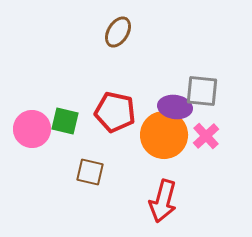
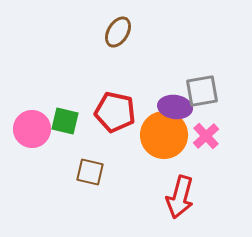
gray square: rotated 16 degrees counterclockwise
red arrow: moved 17 px right, 4 px up
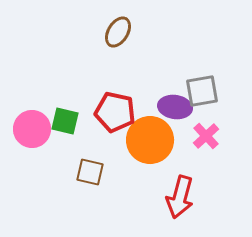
orange circle: moved 14 px left, 5 px down
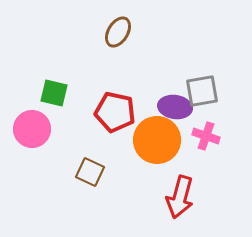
green square: moved 11 px left, 28 px up
pink cross: rotated 28 degrees counterclockwise
orange circle: moved 7 px right
brown square: rotated 12 degrees clockwise
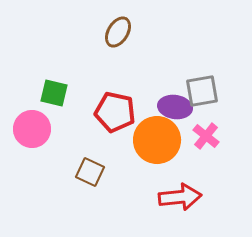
pink cross: rotated 20 degrees clockwise
red arrow: rotated 111 degrees counterclockwise
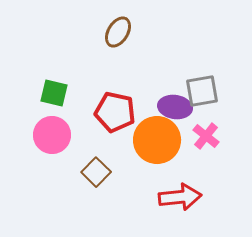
pink circle: moved 20 px right, 6 px down
brown square: moved 6 px right; rotated 20 degrees clockwise
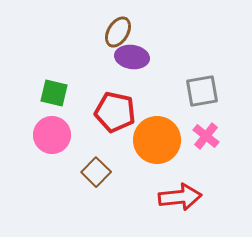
purple ellipse: moved 43 px left, 50 px up
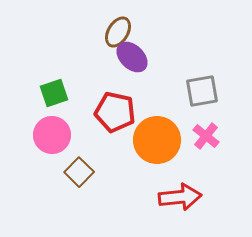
purple ellipse: rotated 36 degrees clockwise
green square: rotated 32 degrees counterclockwise
brown square: moved 17 px left
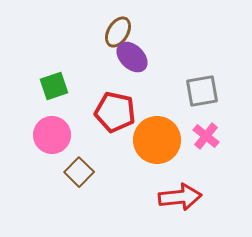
green square: moved 7 px up
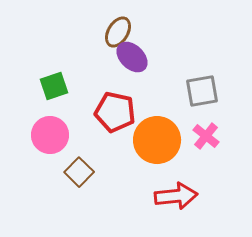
pink circle: moved 2 px left
red arrow: moved 4 px left, 1 px up
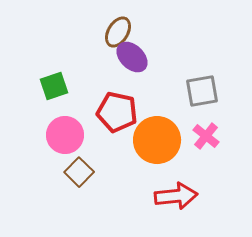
red pentagon: moved 2 px right
pink circle: moved 15 px right
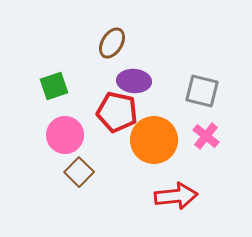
brown ellipse: moved 6 px left, 11 px down
purple ellipse: moved 2 px right, 24 px down; rotated 40 degrees counterclockwise
gray square: rotated 24 degrees clockwise
orange circle: moved 3 px left
